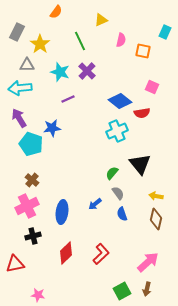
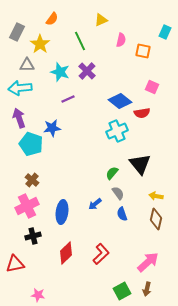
orange semicircle: moved 4 px left, 7 px down
purple arrow: rotated 12 degrees clockwise
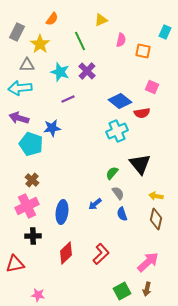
purple arrow: rotated 54 degrees counterclockwise
black cross: rotated 14 degrees clockwise
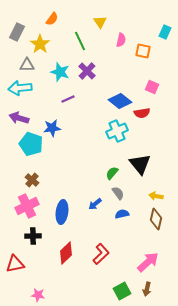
yellow triangle: moved 1 px left, 2 px down; rotated 40 degrees counterclockwise
blue semicircle: rotated 96 degrees clockwise
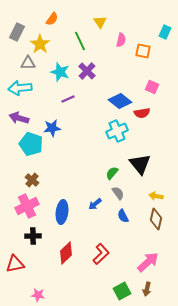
gray triangle: moved 1 px right, 2 px up
blue semicircle: moved 1 px right, 2 px down; rotated 104 degrees counterclockwise
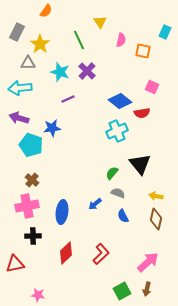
orange semicircle: moved 6 px left, 8 px up
green line: moved 1 px left, 1 px up
cyan pentagon: moved 1 px down
gray semicircle: rotated 32 degrees counterclockwise
pink cross: rotated 15 degrees clockwise
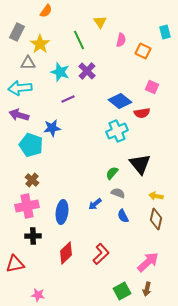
cyan rectangle: rotated 40 degrees counterclockwise
orange square: rotated 14 degrees clockwise
purple arrow: moved 3 px up
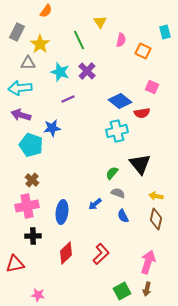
purple arrow: moved 2 px right
cyan cross: rotated 10 degrees clockwise
pink arrow: rotated 30 degrees counterclockwise
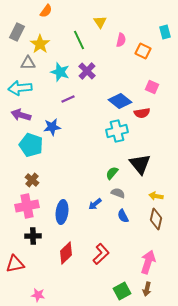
blue star: moved 1 px up
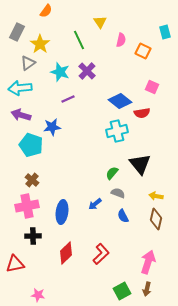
gray triangle: rotated 35 degrees counterclockwise
